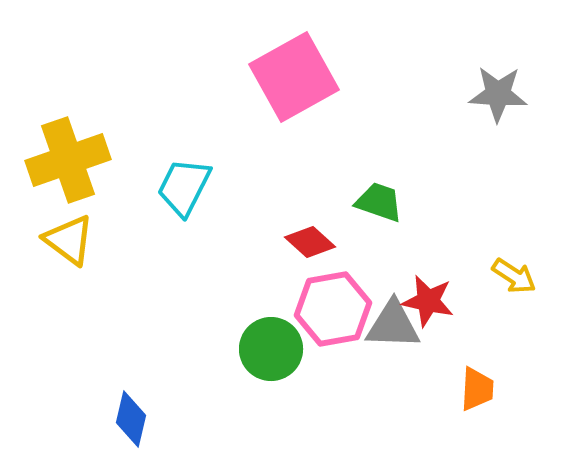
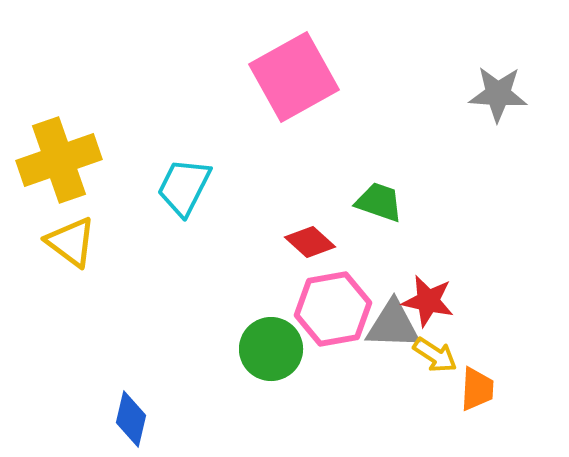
yellow cross: moved 9 px left
yellow triangle: moved 2 px right, 2 px down
yellow arrow: moved 79 px left, 79 px down
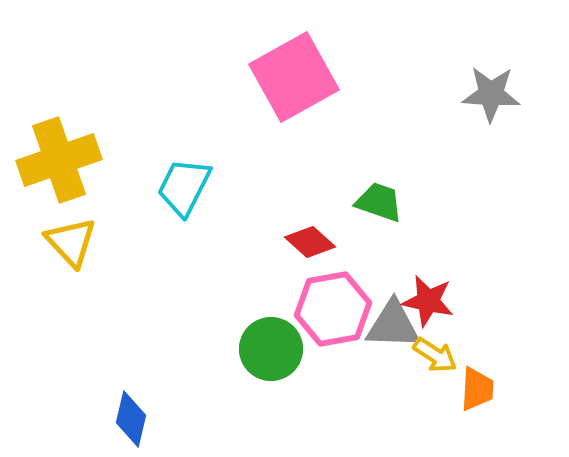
gray star: moved 7 px left
yellow triangle: rotated 10 degrees clockwise
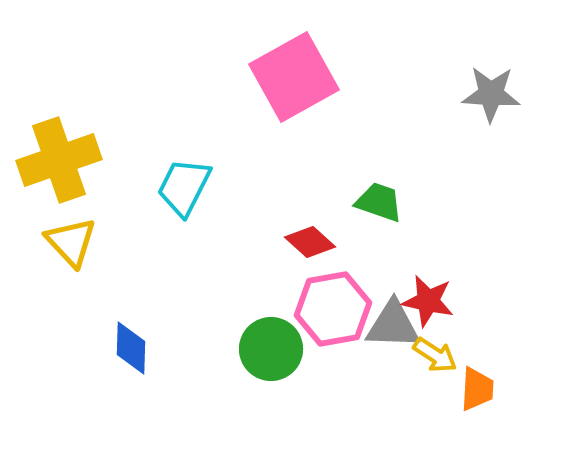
blue diamond: moved 71 px up; rotated 12 degrees counterclockwise
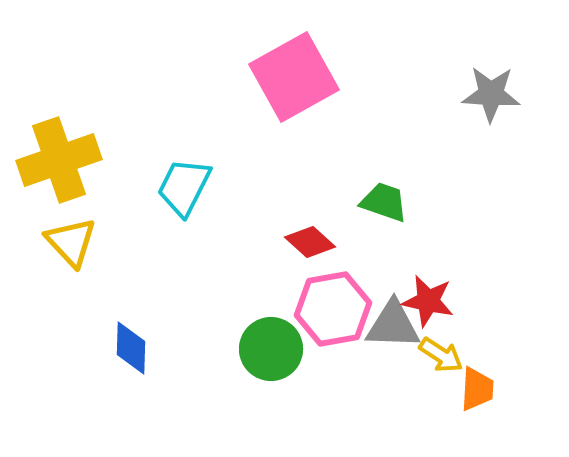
green trapezoid: moved 5 px right
yellow arrow: moved 6 px right
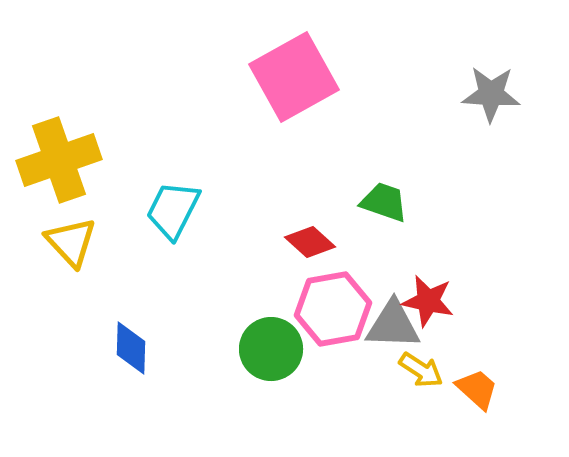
cyan trapezoid: moved 11 px left, 23 px down
yellow arrow: moved 20 px left, 15 px down
orange trapezoid: rotated 51 degrees counterclockwise
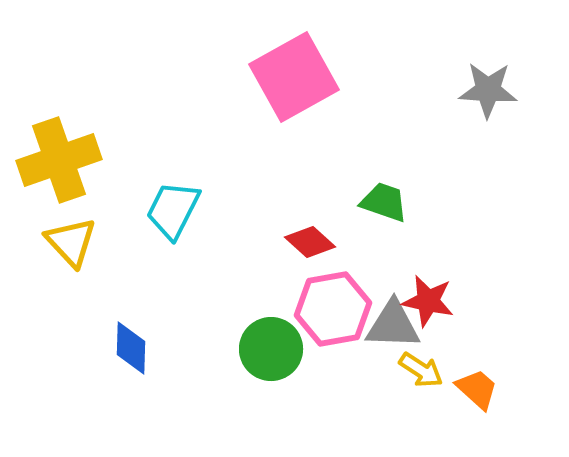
gray star: moved 3 px left, 4 px up
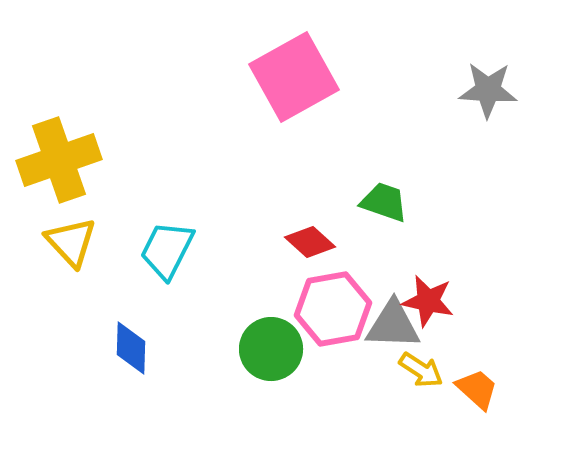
cyan trapezoid: moved 6 px left, 40 px down
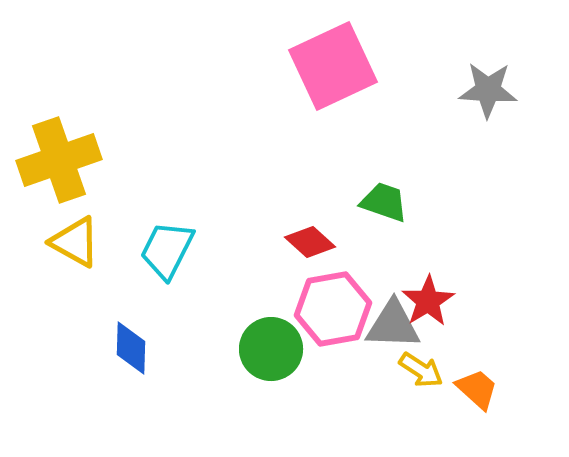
pink square: moved 39 px right, 11 px up; rotated 4 degrees clockwise
yellow triangle: moved 4 px right; rotated 18 degrees counterclockwise
red star: rotated 28 degrees clockwise
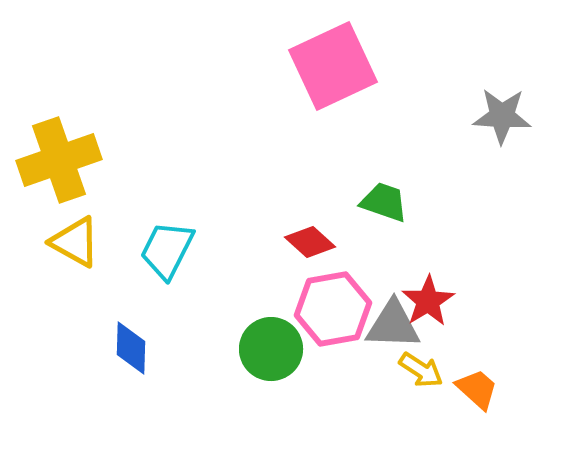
gray star: moved 14 px right, 26 px down
